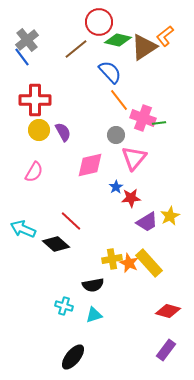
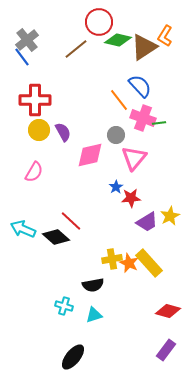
orange L-shape: rotated 20 degrees counterclockwise
blue semicircle: moved 30 px right, 14 px down
pink diamond: moved 10 px up
black diamond: moved 7 px up
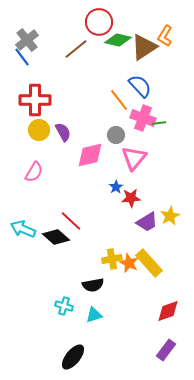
red diamond: rotated 35 degrees counterclockwise
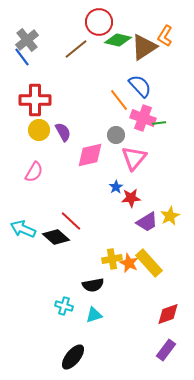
red diamond: moved 3 px down
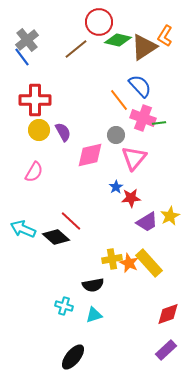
purple rectangle: rotated 10 degrees clockwise
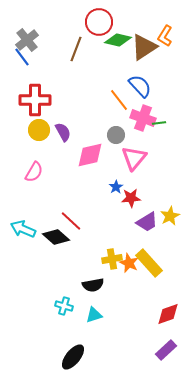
brown line: rotated 30 degrees counterclockwise
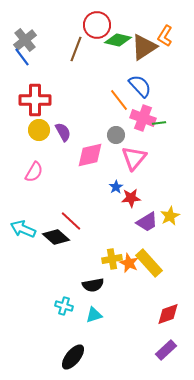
red circle: moved 2 px left, 3 px down
gray cross: moved 2 px left
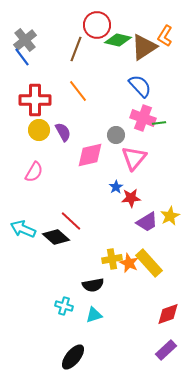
orange line: moved 41 px left, 9 px up
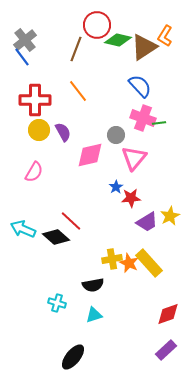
cyan cross: moved 7 px left, 3 px up
